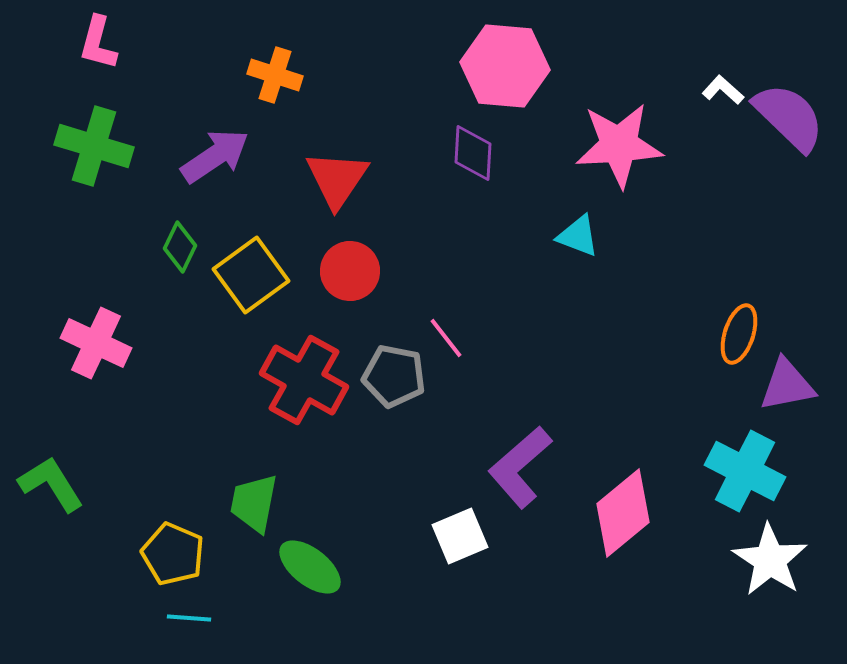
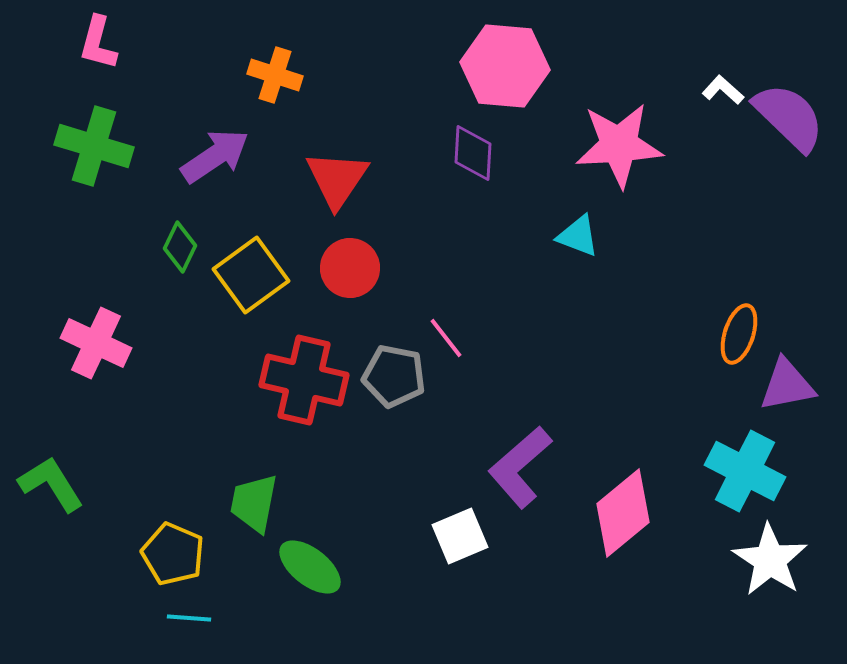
red circle: moved 3 px up
red cross: rotated 16 degrees counterclockwise
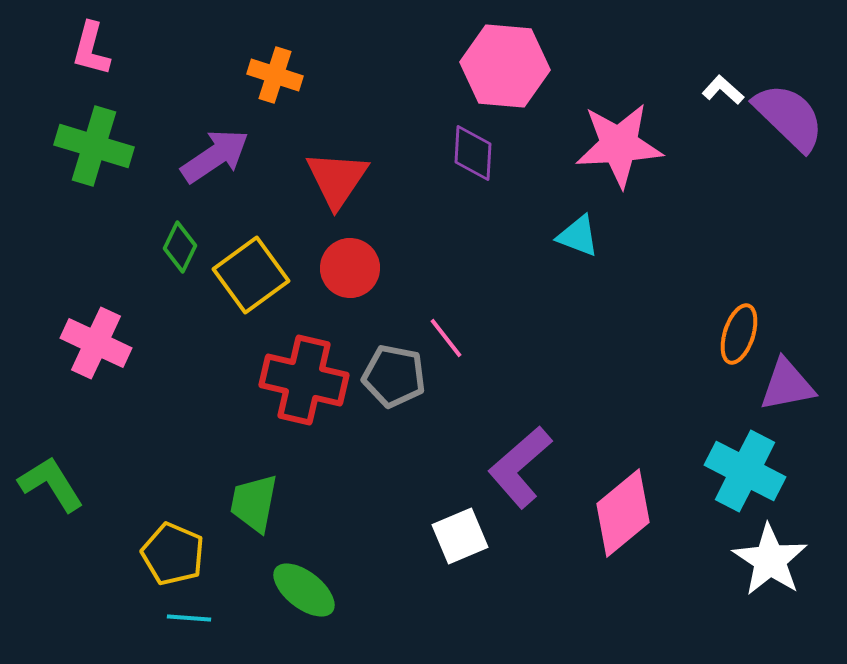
pink L-shape: moved 7 px left, 6 px down
green ellipse: moved 6 px left, 23 px down
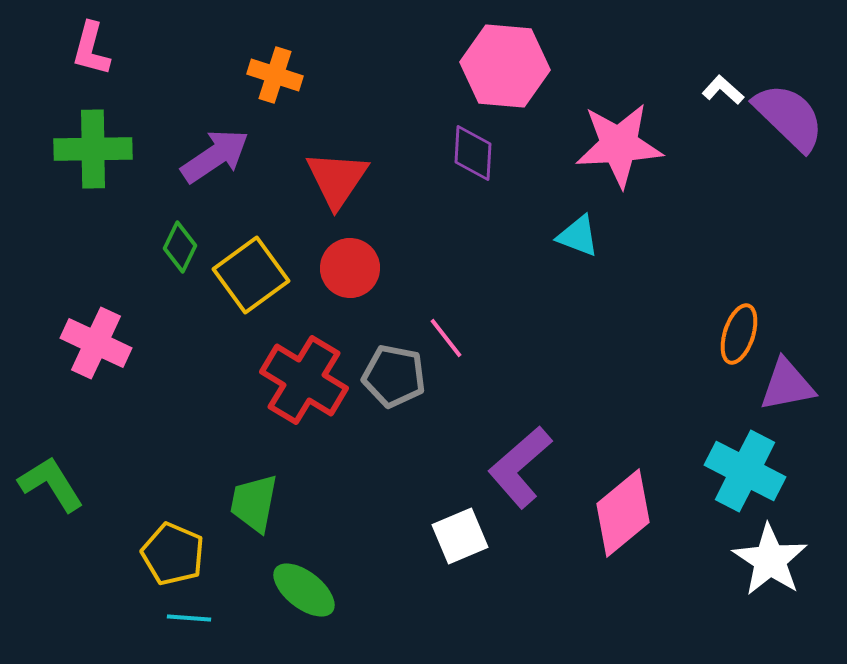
green cross: moved 1 px left, 3 px down; rotated 18 degrees counterclockwise
red cross: rotated 18 degrees clockwise
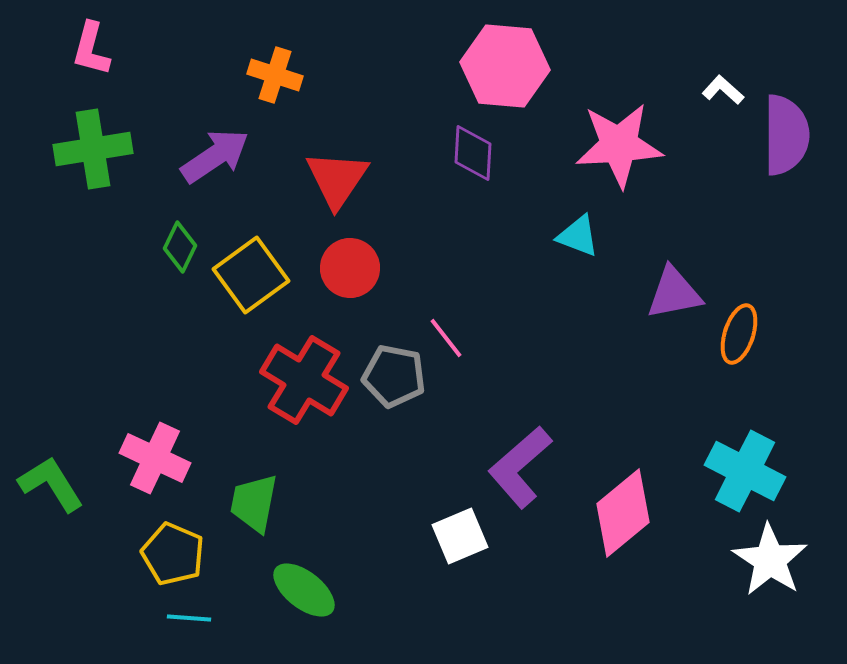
purple semicircle: moved 3 px left, 18 px down; rotated 46 degrees clockwise
green cross: rotated 8 degrees counterclockwise
pink cross: moved 59 px right, 115 px down
purple triangle: moved 113 px left, 92 px up
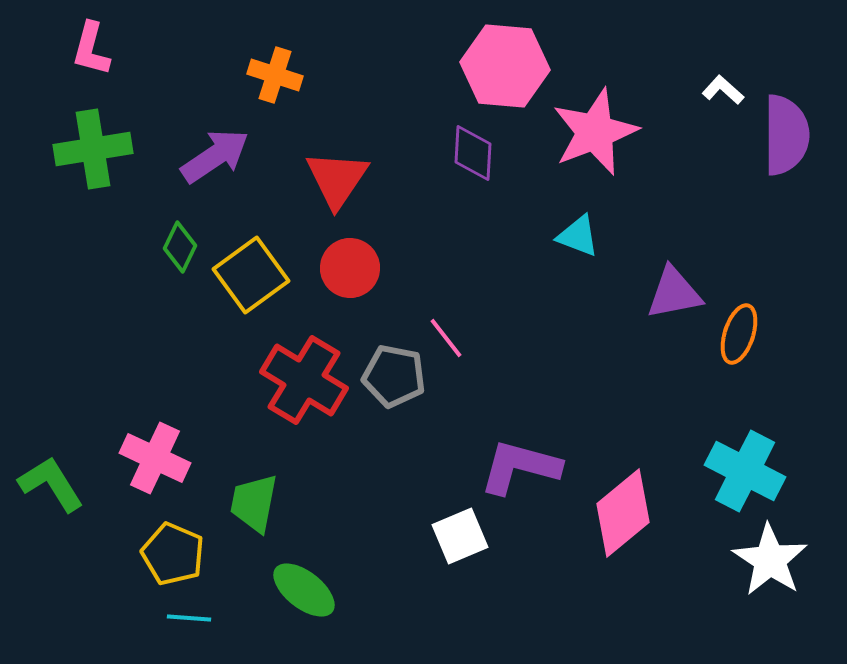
pink star: moved 24 px left, 13 px up; rotated 18 degrees counterclockwise
purple L-shape: rotated 56 degrees clockwise
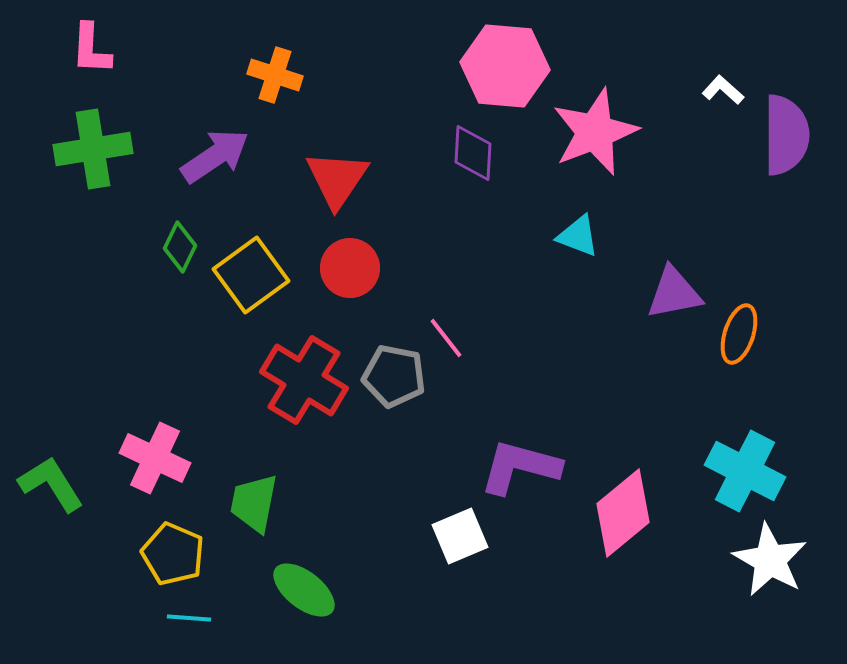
pink L-shape: rotated 12 degrees counterclockwise
white star: rotated 4 degrees counterclockwise
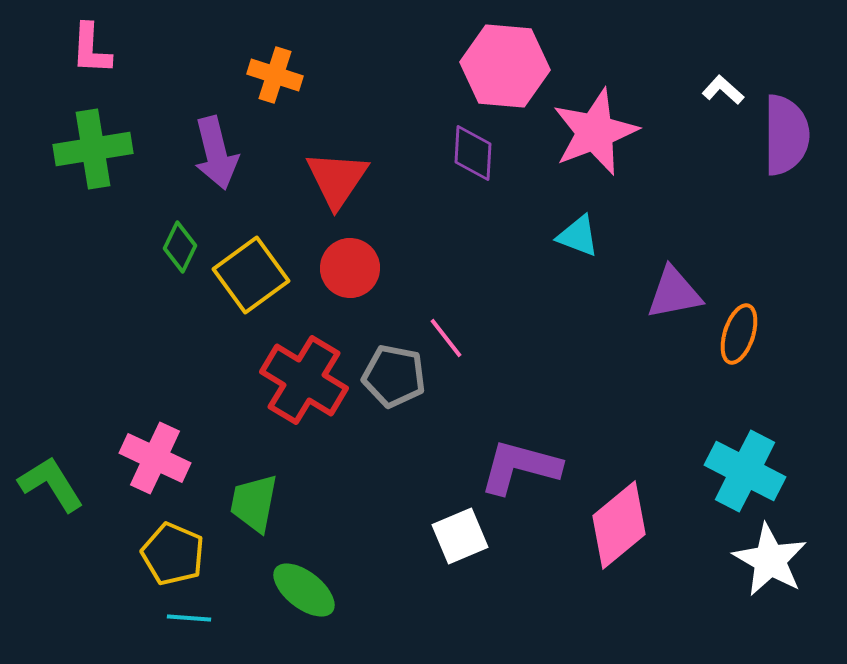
purple arrow: moved 1 px right, 3 px up; rotated 110 degrees clockwise
pink diamond: moved 4 px left, 12 px down
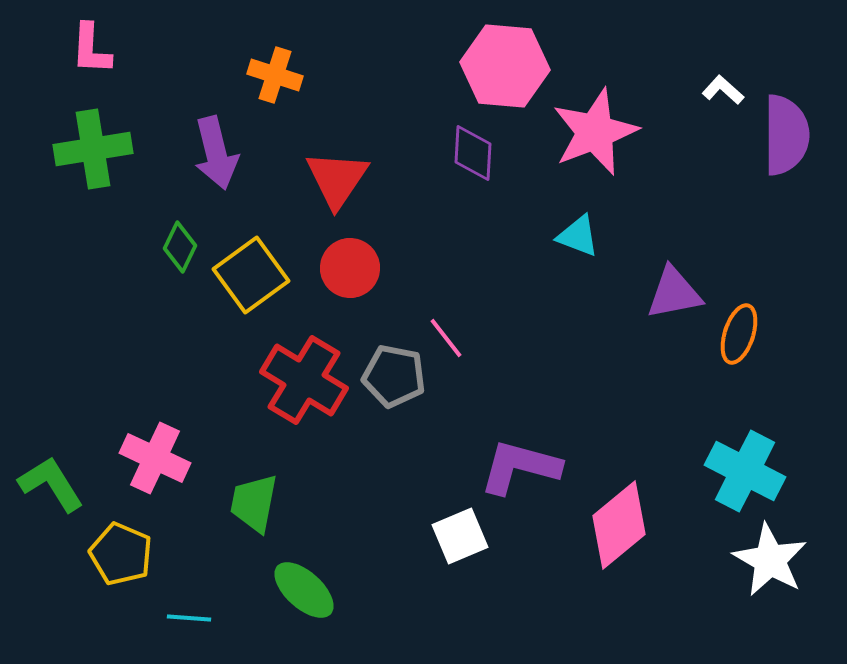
yellow pentagon: moved 52 px left
green ellipse: rotated 4 degrees clockwise
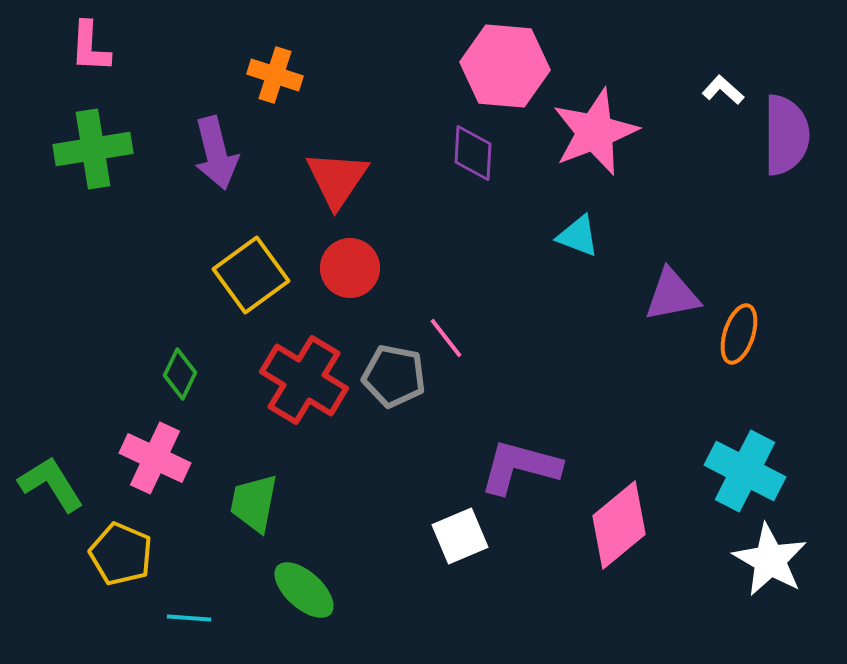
pink L-shape: moved 1 px left, 2 px up
green diamond: moved 127 px down
purple triangle: moved 2 px left, 2 px down
